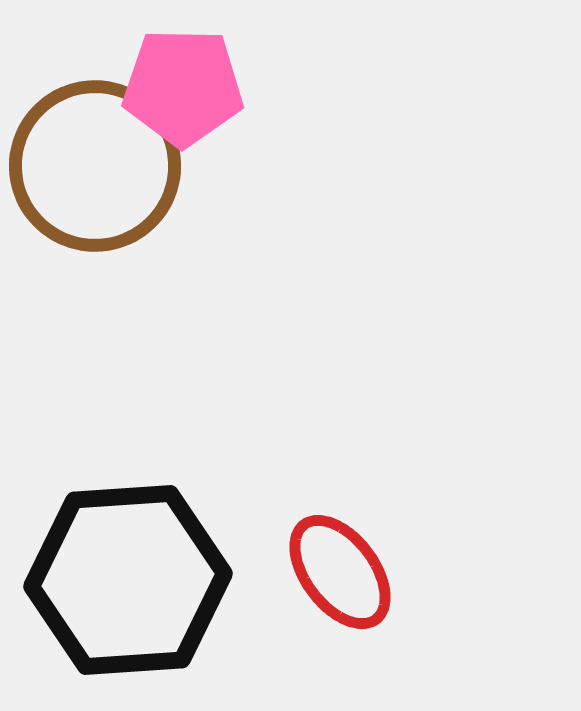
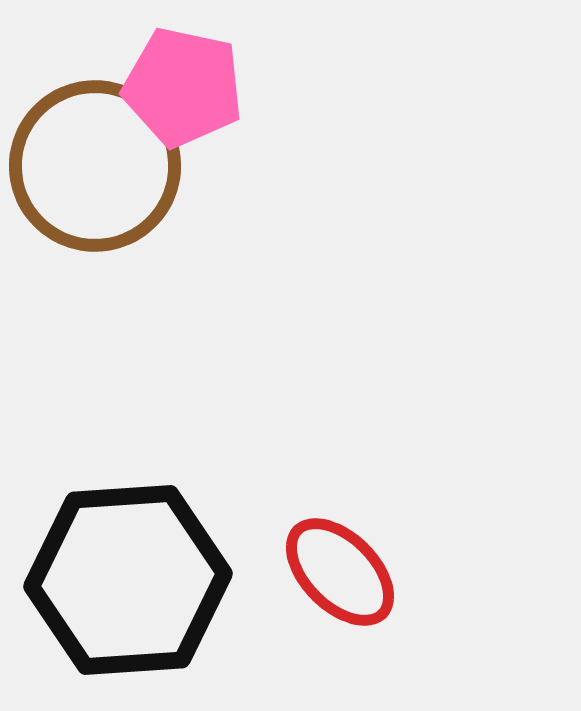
pink pentagon: rotated 11 degrees clockwise
red ellipse: rotated 8 degrees counterclockwise
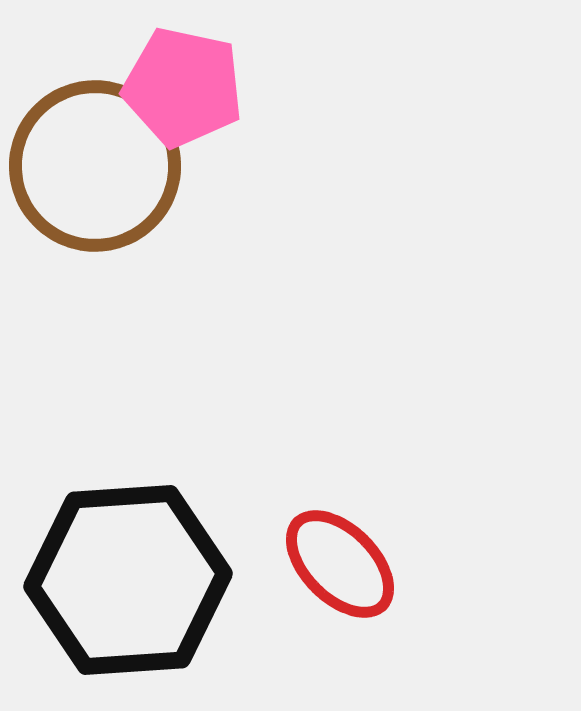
red ellipse: moved 8 px up
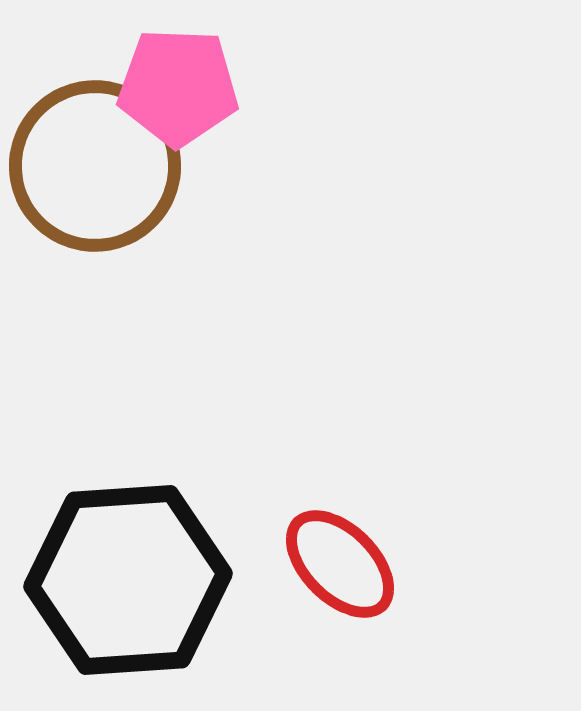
pink pentagon: moved 5 px left; rotated 10 degrees counterclockwise
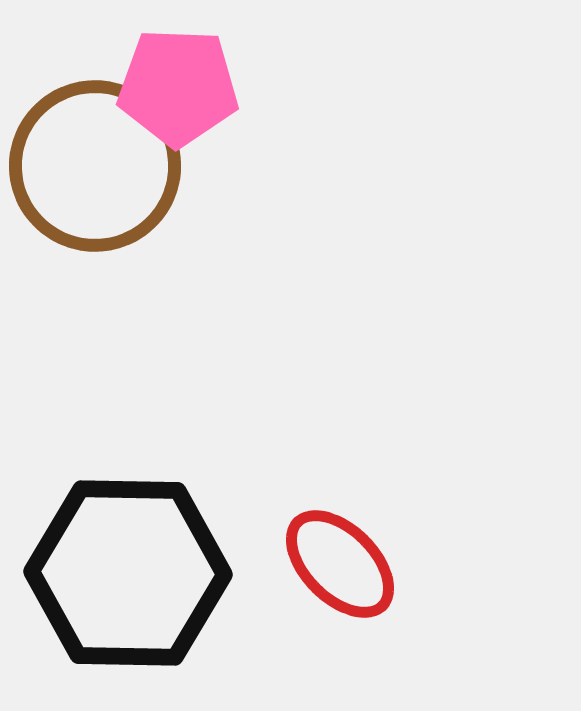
black hexagon: moved 7 px up; rotated 5 degrees clockwise
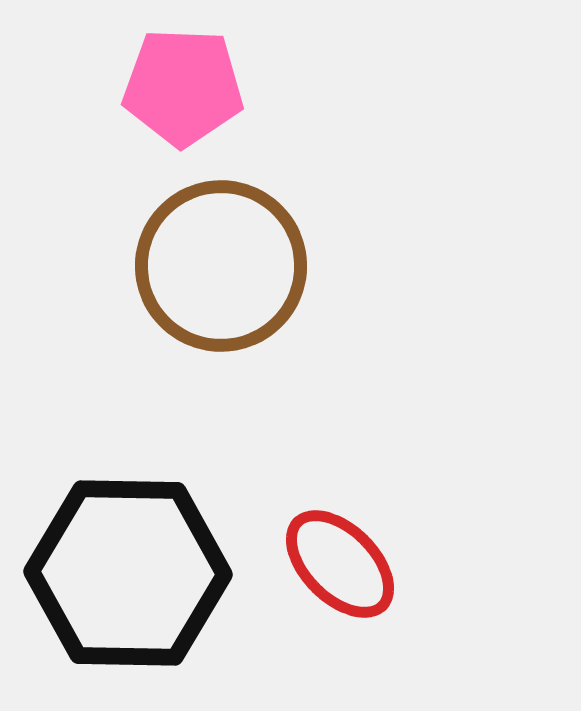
pink pentagon: moved 5 px right
brown circle: moved 126 px right, 100 px down
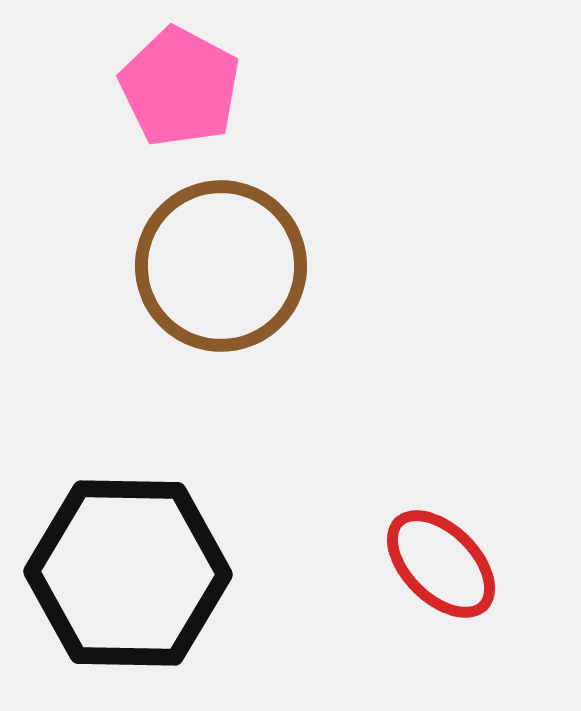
pink pentagon: moved 3 px left; rotated 26 degrees clockwise
red ellipse: moved 101 px right
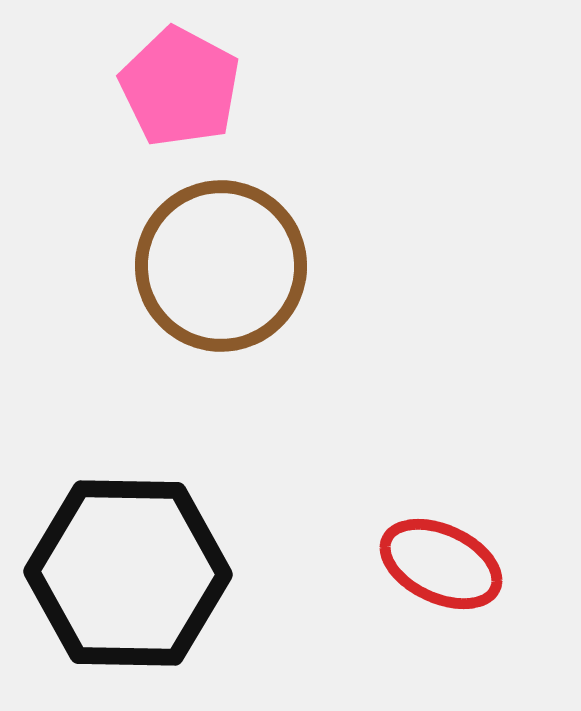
red ellipse: rotated 20 degrees counterclockwise
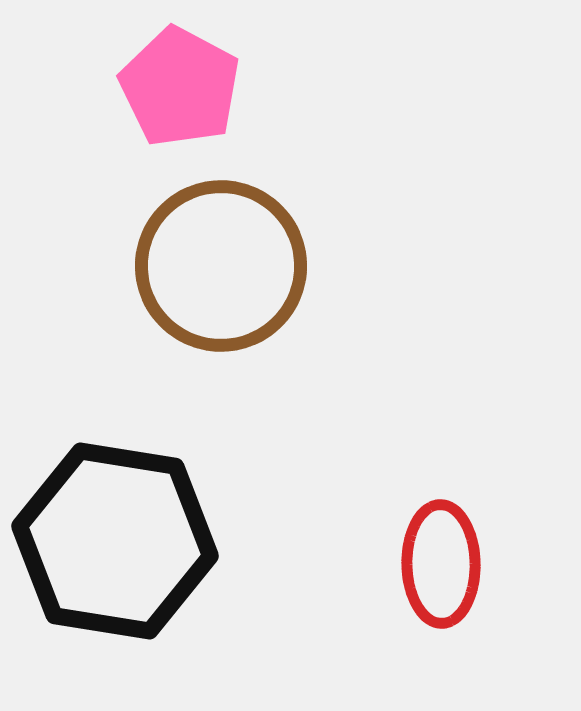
red ellipse: rotated 64 degrees clockwise
black hexagon: moved 13 px left, 32 px up; rotated 8 degrees clockwise
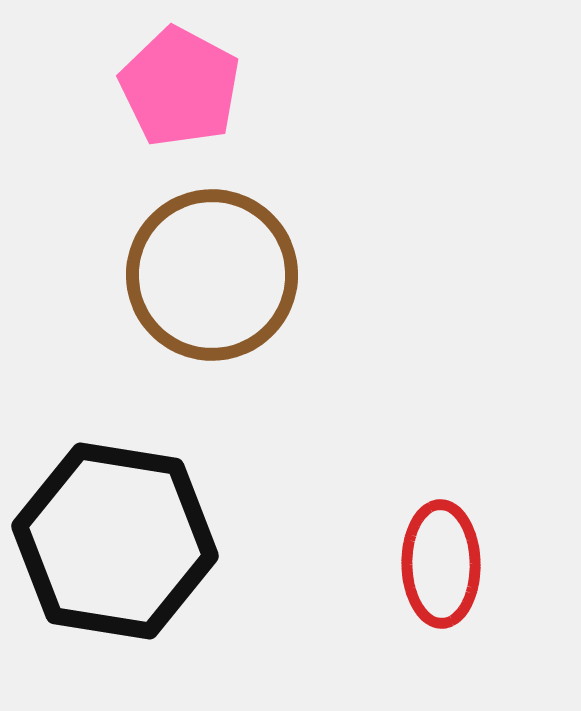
brown circle: moved 9 px left, 9 px down
